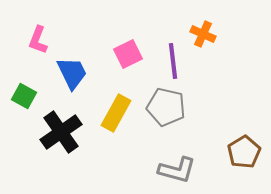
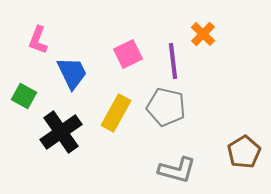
orange cross: rotated 20 degrees clockwise
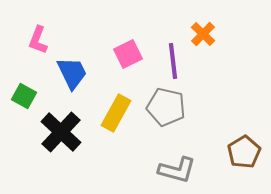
black cross: rotated 12 degrees counterclockwise
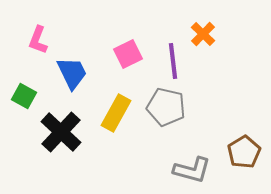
gray L-shape: moved 15 px right
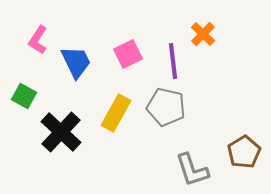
pink L-shape: rotated 12 degrees clockwise
blue trapezoid: moved 4 px right, 11 px up
gray L-shape: rotated 57 degrees clockwise
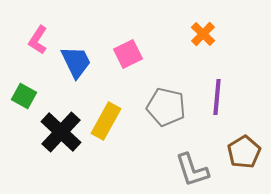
purple line: moved 44 px right, 36 px down; rotated 12 degrees clockwise
yellow rectangle: moved 10 px left, 8 px down
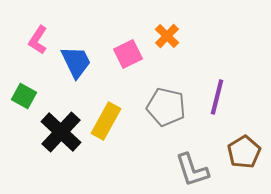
orange cross: moved 36 px left, 2 px down
purple line: rotated 9 degrees clockwise
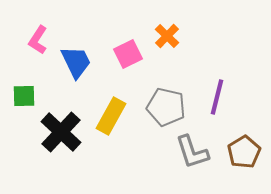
green square: rotated 30 degrees counterclockwise
yellow rectangle: moved 5 px right, 5 px up
gray L-shape: moved 18 px up
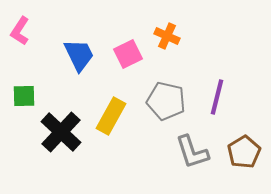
orange cross: rotated 20 degrees counterclockwise
pink L-shape: moved 18 px left, 9 px up
blue trapezoid: moved 3 px right, 7 px up
gray pentagon: moved 6 px up
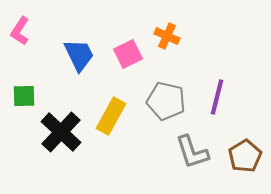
brown pentagon: moved 1 px right, 4 px down
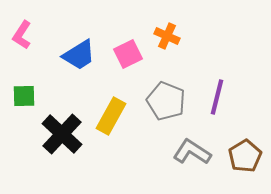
pink L-shape: moved 2 px right, 4 px down
blue trapezoid: rotated 84 degrees clockwise
gray pentagon: rotated 9 degrees clockwise
black cross: moved 1 px right, 2 px down
gray L-shape: rotated 141 degrees clockwise
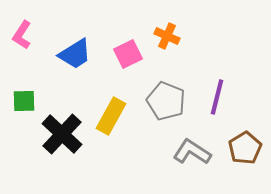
blue trapezoid: moved 4 px left, 1 px up
green square: moved 5 px down
brown pentagon: moved 8 px up
